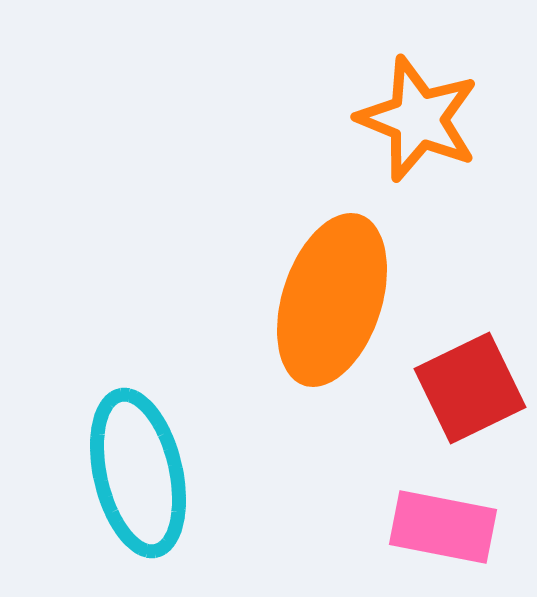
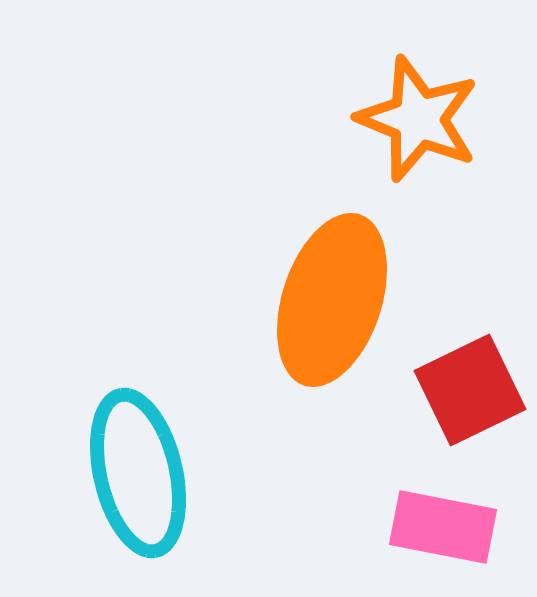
red square: moved 2 px down
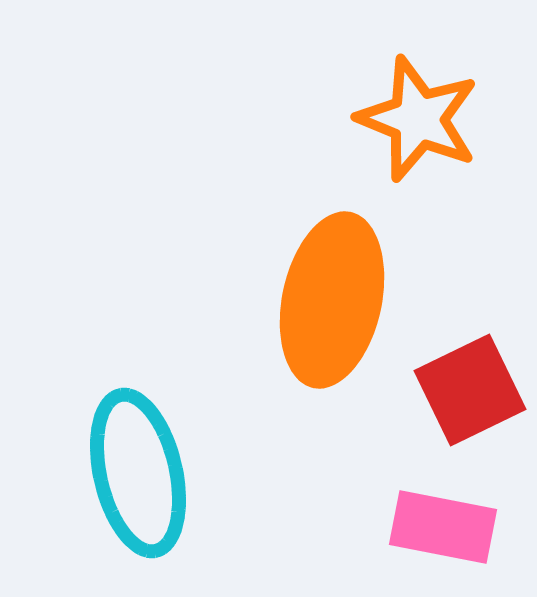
orange ellipse: rotated 6 degrees counterclockwise
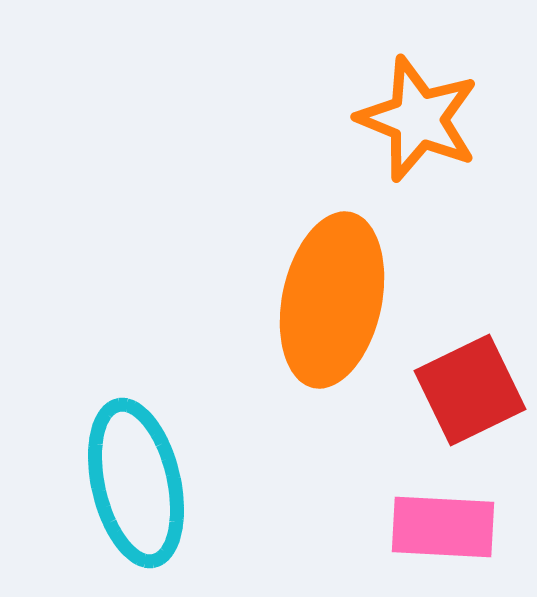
cyan ellipse: moved 2 px left, 10 px down
pink rectangle: rotated 8 degrees counterclockwise
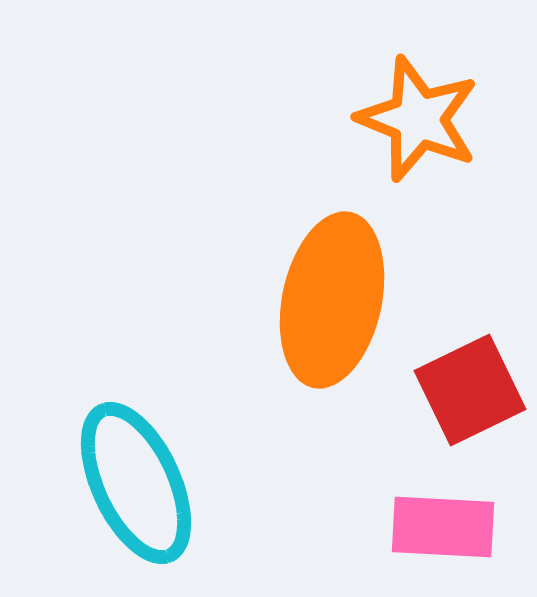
cyan ellipse: rotated 12 degrees counterclockwise
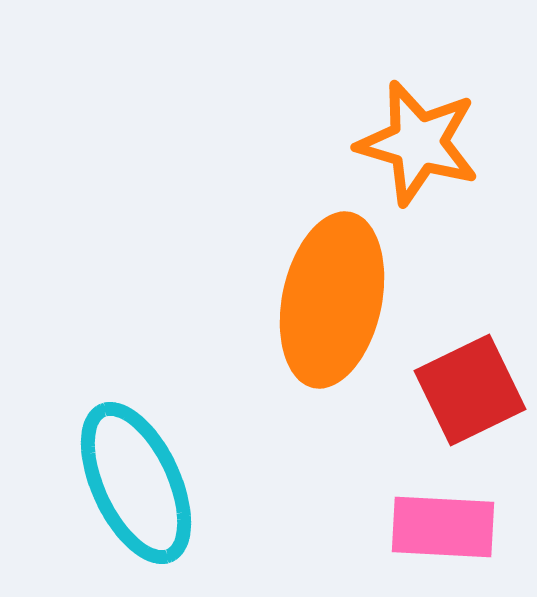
orange star: moved 24 px down; rotated 6 degrees counterclockwise
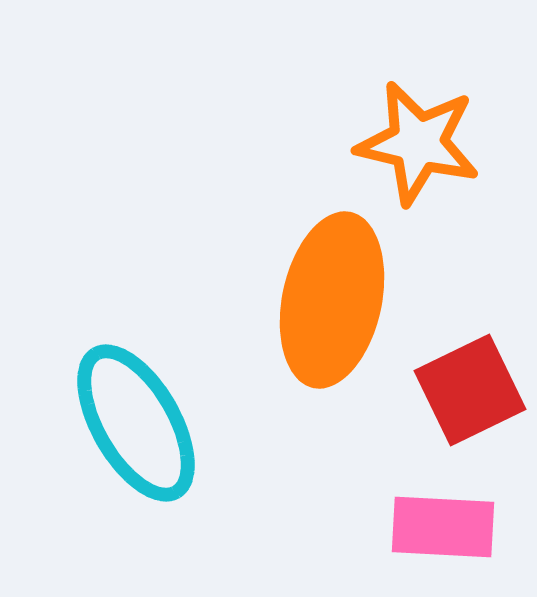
orange star: rotated 3 degrees counterclockwise
cyan ellipse: moved 60 px up; rotated 5 degrees counterclockwise
